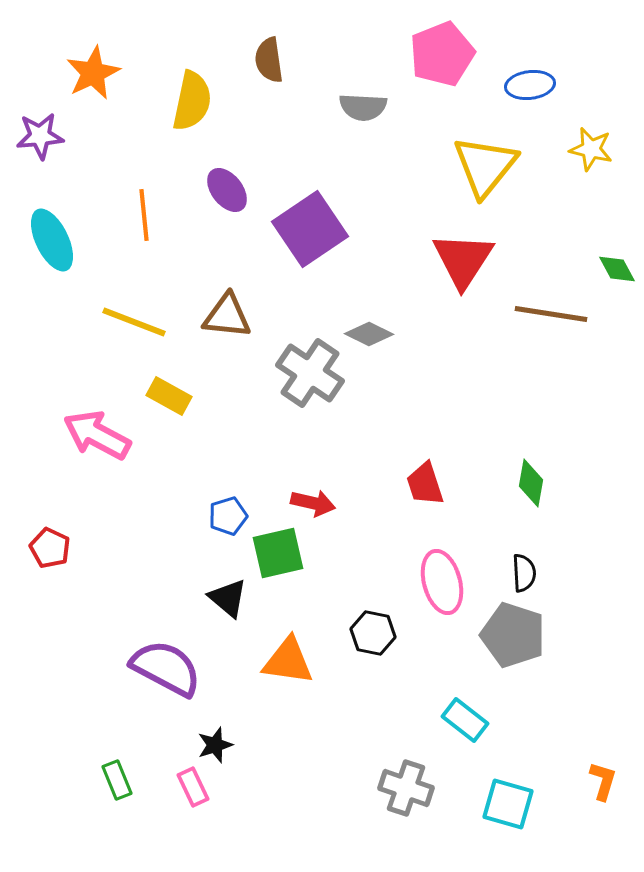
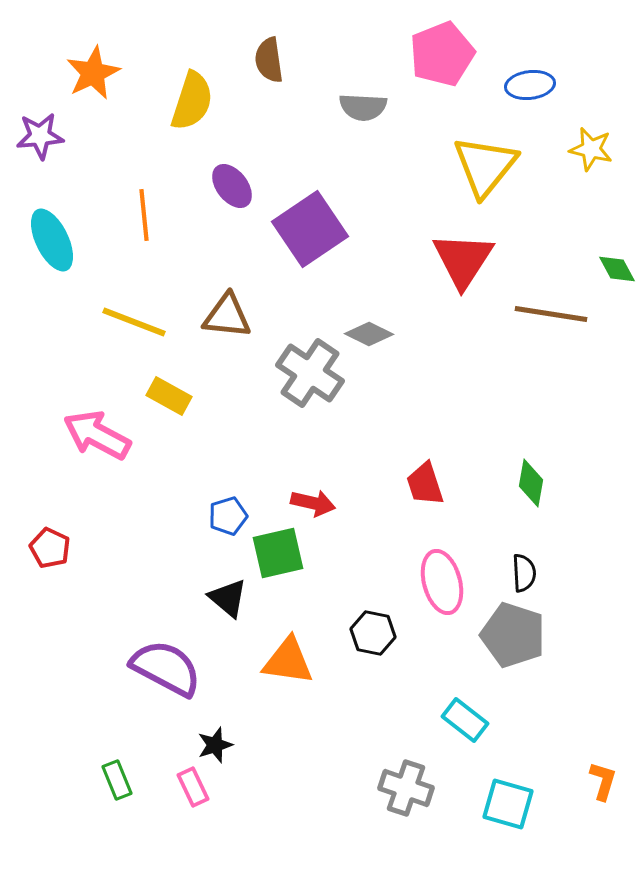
yellow semicircle at (192, 101): rotated 6 degrees clockwise
purple ellipse at (227, 190): moved 5 px right, 4 px up
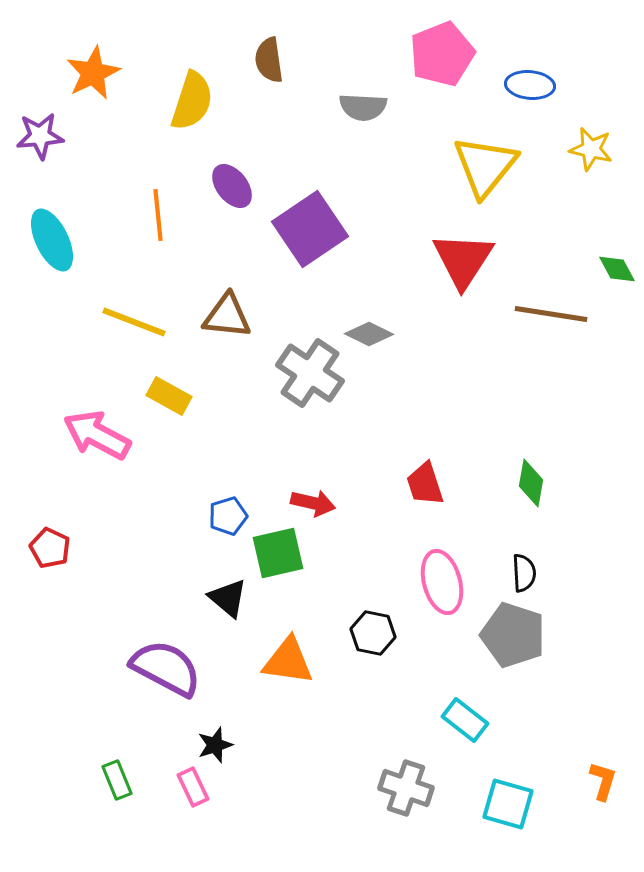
blue ellipse at (530, 85): rotated 12 degrees clockwise
orange line at (144, 215): moved 14 px right
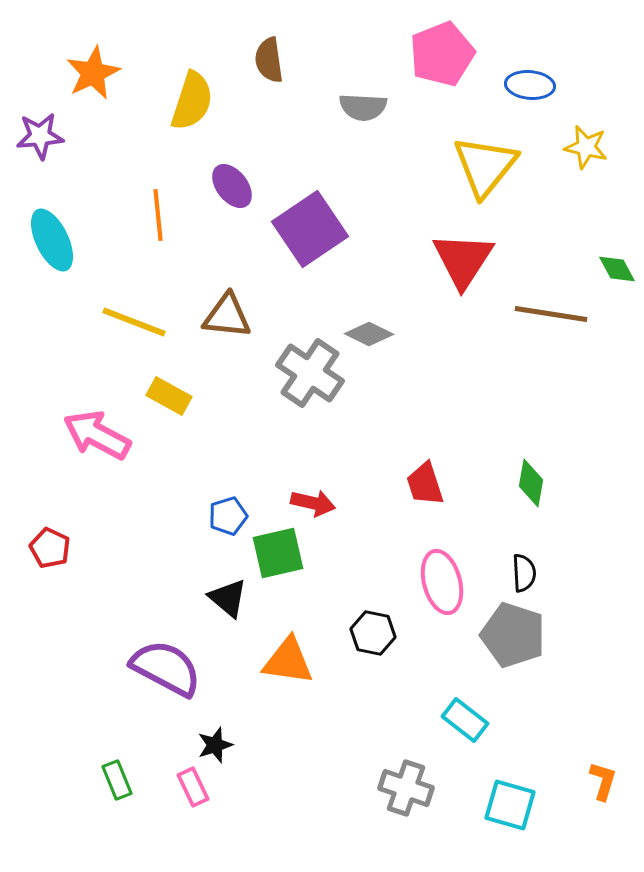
yellow star at (591, 149): moved 5 px left, 2 px up
cyan square at (508, 804): moved 2 px right, 1 px down
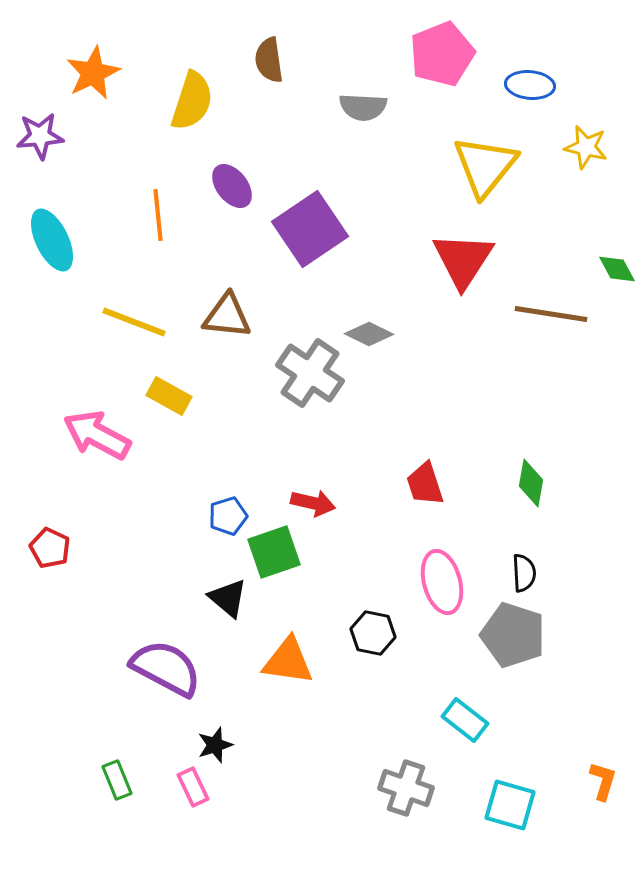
green square at (278, 553): moved 4 px left, 1 px up; rotated 6 degrees counterclockwise
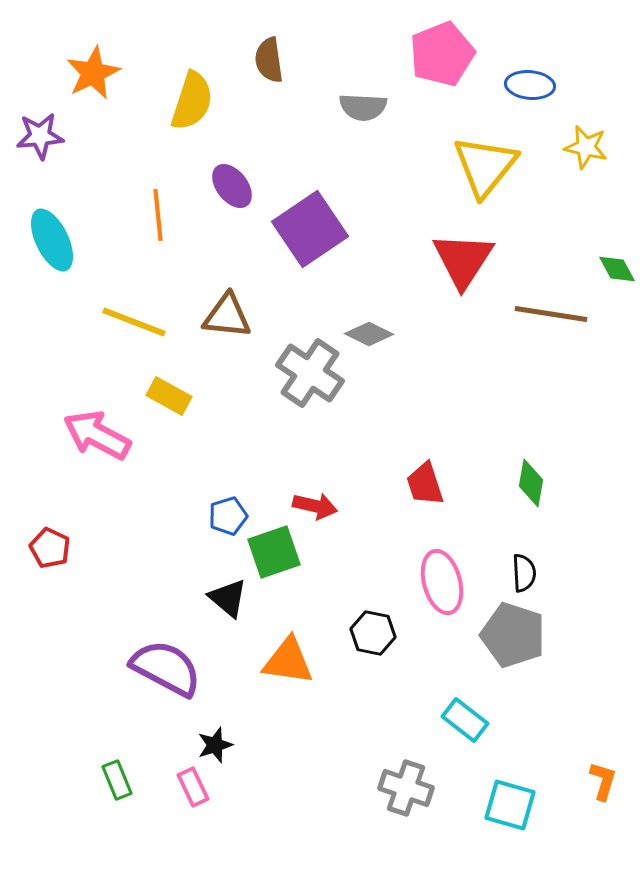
red arrow at (313, 503): moved 2 px right, 3 px down
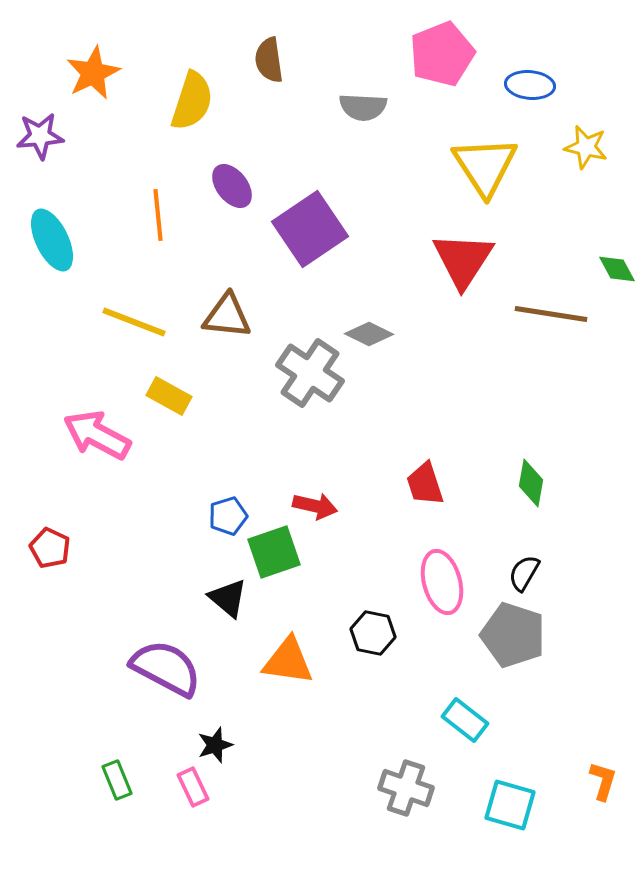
yellow triangle at (485, 166): rotated 12 degrees counterclockwise
black semicircle at (524, 573): rotated 147 degrees counterclockwise
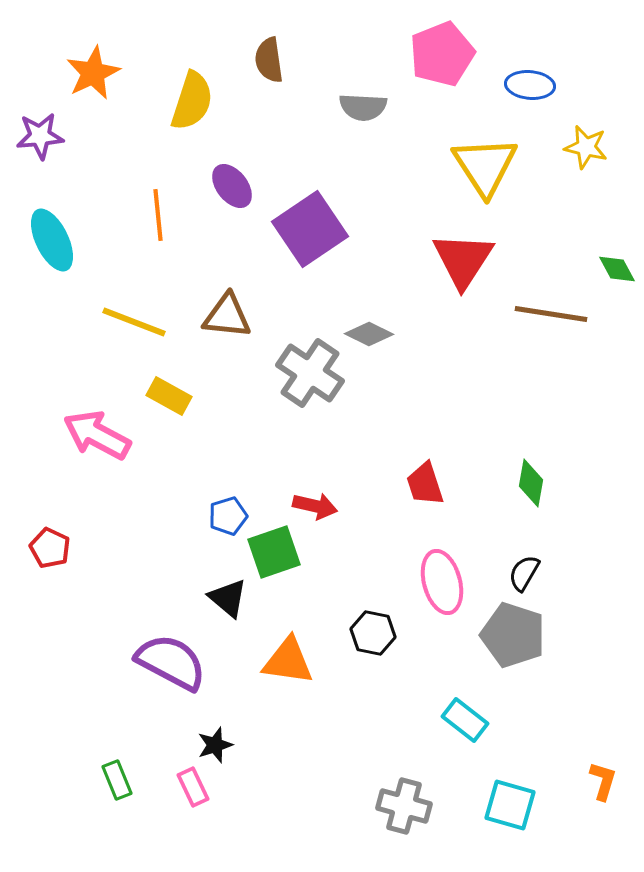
purple semicircle at (166, 668): moved 5 px right, 6 px up
gray cross at (406, 788): moved 2 px left, 18 px down; rotated 4 degrees counterclockwise
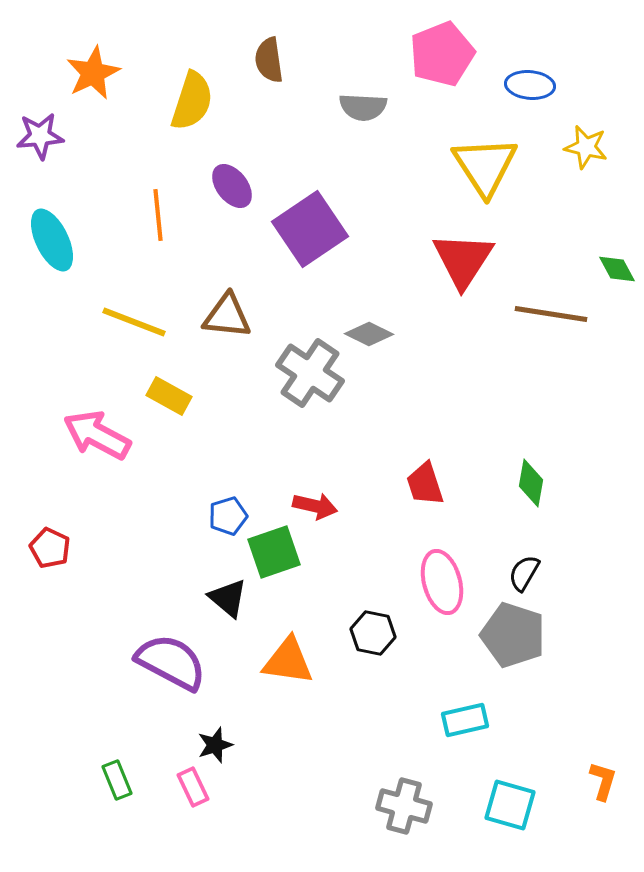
cyan rectangle at (465, 720): rotated 51 degrees counterclockwise
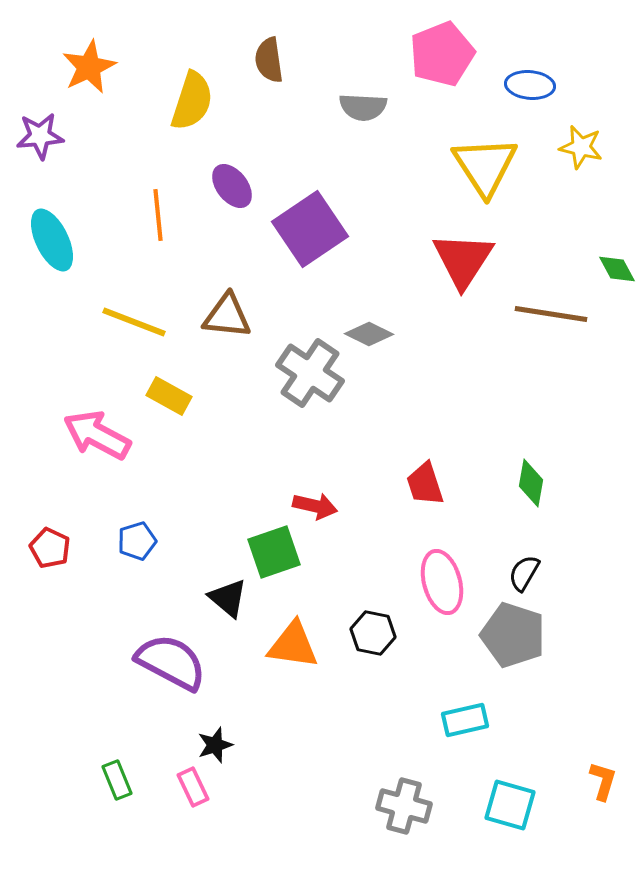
orange star at (93, 73): moved 4 px left, 6 px up
yellow star at (586, 147): moved 5 px left
blue pentagon at (228, 516): moved 91 px left, 25 px down
orange triangle at (288, 661): moved 5 px right, 16 px up
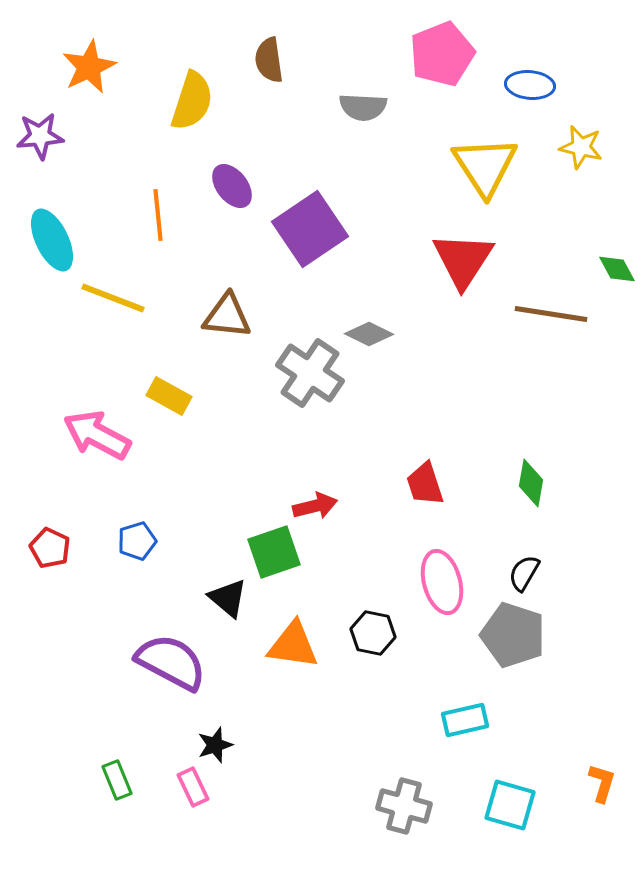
yellow line at (134, 322): moved 21 px left, 24 px up
red arrow at (315, 506): rotated 27 degrees counterclockwise
orange L-shape at (603, 781): moved 1 px left, 2 px down
